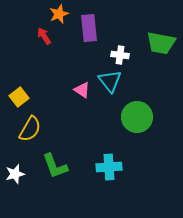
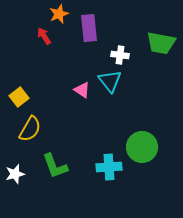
green circle: moved 5 px right, 30 px down
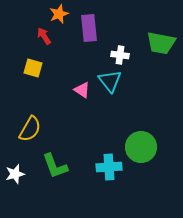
yellow square: moved 14 px right, 29 px up; rotated 36 degrees counterclockwise
green circle: moved 1 px left
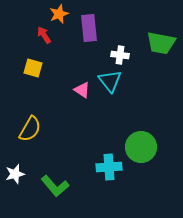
red arrow: moved 1 px up
green L-shape: moved 20 px down; rotated 20 degrees counterclockwise
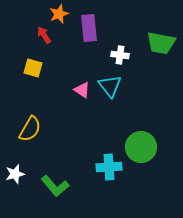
cyan triangle: moved 5 px down
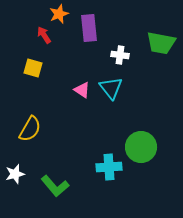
cyan triangle: moved 1 px right, 2 px down
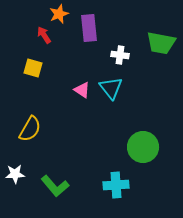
green circle: moved 2 px right
cyan cross: moved 7 px right, 18 px down
white star: rotated 12 degrees clockwise
